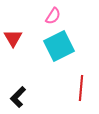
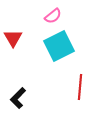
pink semicircle: rotated 18 degrees clockwise
red line: moved 1 px left, 1 px up
black L-shape: moved 1 px down
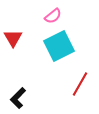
red line: moved 3 px up; rotated 25 degrees clockwise
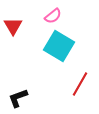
red triangle: moved 12 px up
cyan square: rotated 32 degrees counterclockwise
black L-shape: rotated 25 degrees clockwise
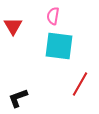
pink semicircle: rotated 138 degrees clockwise
cyan square: rotated 24 degrees counterclockwise
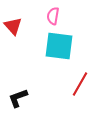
red triangle: rotated 12 degrees counterclockwise
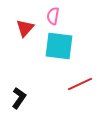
red triangle: moved 12 px right, 2 px down; rotated 24 degrees clockwise
red line: rotated 35 degrees clockwise
black L-shape: moved 1 px right; rotated 145 degrees clockwise
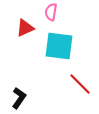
pink semicircle: moved 2 px left, 4 px up
red triangle: rotated 24 degrees clockwise
red line: rotated 70 degrees clockwise
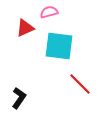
pink semicircle: moved 2 px left; rotated 66 degrees clockwise
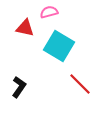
red triangle: rotated 36 degrees clockwise
cyan square: rotated 24 degrees clockwise
black L-shape: moved 11 px up
